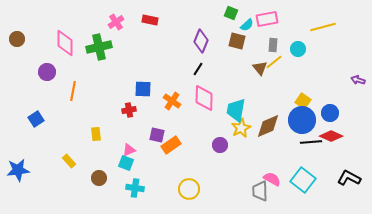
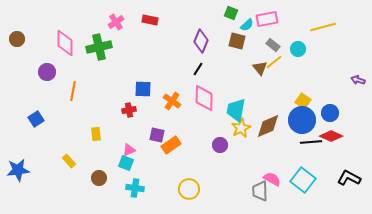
gray rectangle at (273, 45): rotated 56 degrees counterclockwise
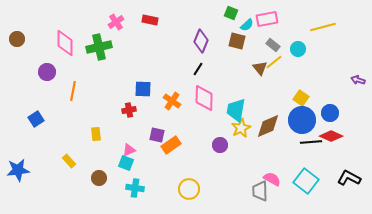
yellow square at (303, 101): moved 2 px left, 3 px up
cyan square at (303, 180): moved 3 px right, 1 px down
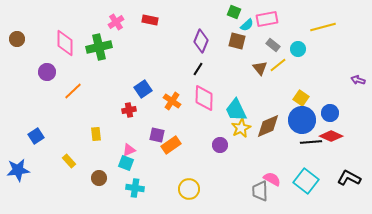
green square at (231, 13): moved 3 px right, 1 px up
yellow line at (274, 62): moved 4 px right, 3 px down
blue square at (143, 89): rotated 36 degrees counterclockwise
orange line at (73, 91): rotated 36 degrees clockwise
cyan trapezoid at (236, 110): rotated 35 degrees counterclockwise
blue square at (36, 119): moved 17 px down
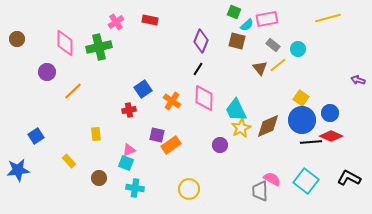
yellow line at (323, 27): moved 5 px right, 9 px up
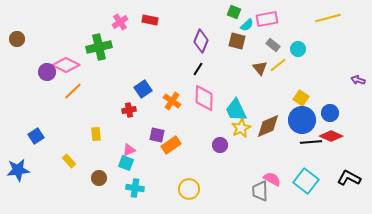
pink cross at (116, 22): moved 4 px right
pink diamond at (65, 43): moved 1 px right, 22 px down; rotated 64 degrees counterclockwise
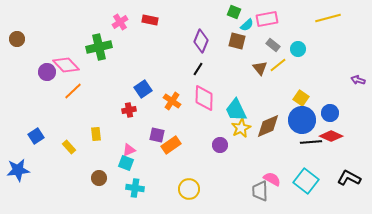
pink diamond at (66, 65): rotated 20 degrees clockwise
yellow rectangle at (69, 161): moved 14 px up
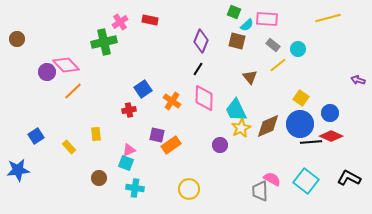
pink rectangle at (267, 19): rotated 15 degrees clockwise
green cross at (99, 47): moved 5 px right, 5 px up
brown triangle at (260, 68): moved 10 px left, 9 px down
blue circle at (302, 120): moved 2 px left, 4 px down
